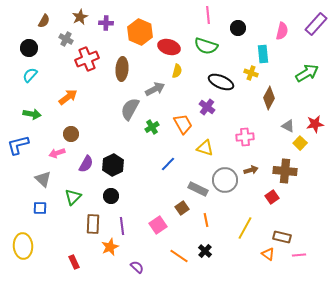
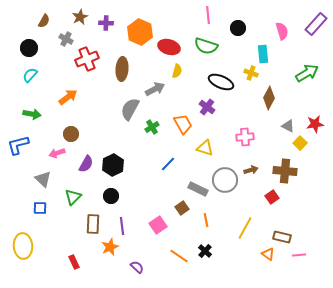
pink semicircle at (282, 31): rotated 30 degrees counterclockwise
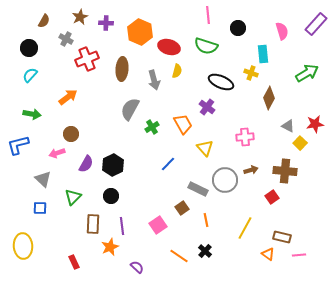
gray arrow at (155, 89): moved 1 px left, 9 px up; rotated 102 degrees clockwise
yellow triangle at (205, 148): rotated 30 degrees clockwise
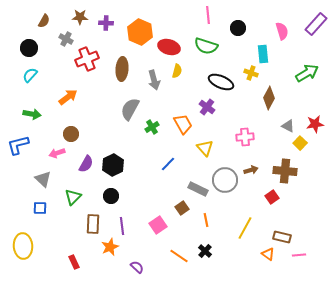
brown star at (80, 17): rotated 28 degrees clockwise
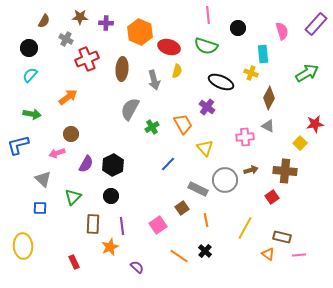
gray triangle at (288, 126): moved 20 px left
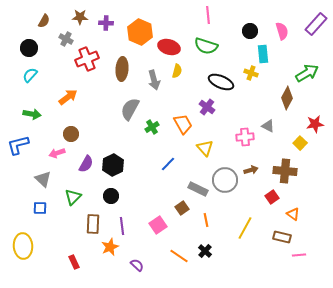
black circle at (238, 28): moved 12 px right, 3 px down
brown diamond at (269, 98): moved 18 px right
orange triangle at (268, 254): moved 25 px right, 40 px up
purple semicircle at (137, 267): moved 2 px up
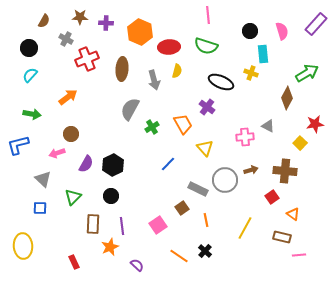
red ellipse at (169, 47): rotated 20 degrees counterclockwise
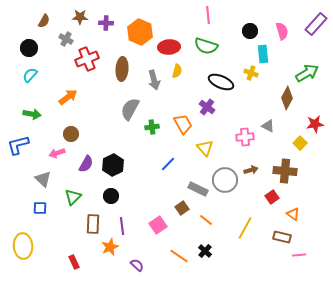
green cross at (152, 127): rotated 24 degrees clockwise
orange line at (206, 220): rotated 40 degrees counterclockwise
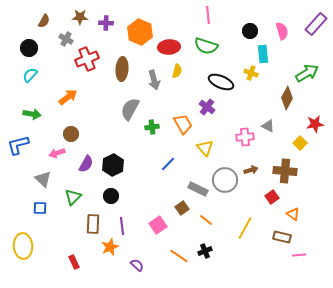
black cross at (205, 251): rotated 24 degrees clockwise
